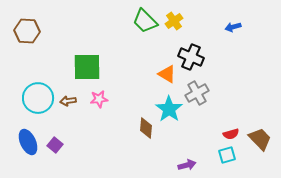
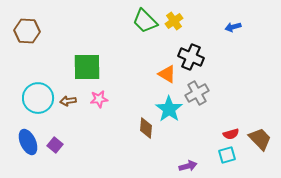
purple arrow: moved 1 px right, 1 px down
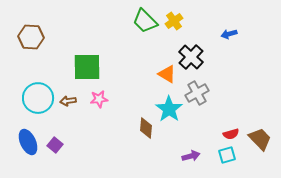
blue arrow: moved 4 px left, 7 px down
brown hexagon: moved 4 px right, 6 px down
black cross: rotated 20 degrees clockwise
purple arrow: moved 3 px right, 10 px up
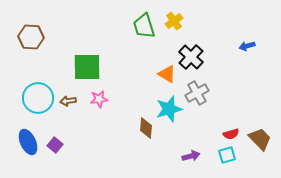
green trapezoid: moved 1 px left, 5 px down; rotated 28 degrees clockwise
blue arrow: moved 18 px right, 12 px down
cyan star: rotated 20 degrees clockwise
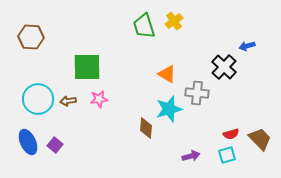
black cross: moved 33 px right, 10 px down
gray cross: rotated 35 degrees clockwise
cyan circle: moved 1 px down
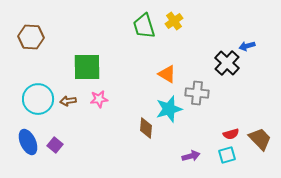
black cross: moved 3 px right, 4 px up
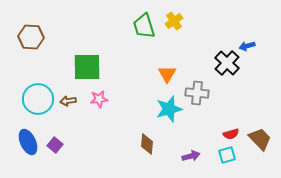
orange triangle: rotated 30 degrees clockwise
brown diamond: moved 1 px right, 16 px down
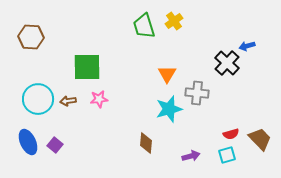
brown diamond: moved 1 px left, 1 px up
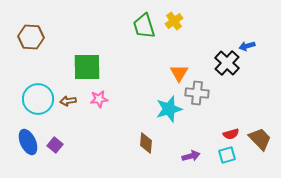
orange triangle: moved 12 px right, 1 px up
